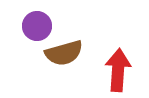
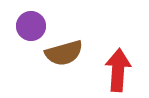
purple circle: moved 6 px left
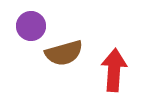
red arrow: moved 4 px left
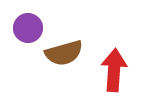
purple circle: moved 3 px left, 2 px down
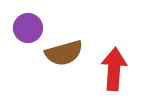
red arrow: moved 1 px up
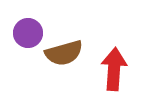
purple circle: moved 5 px down
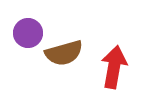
red arrow: moved 2 px up; rotated 6 degrees clockwise
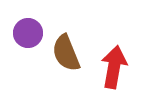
brown semicircle: moved 2 px right; rotated 84 degrees clockwise
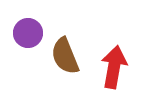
brown semicircle: moved 1 px left, 3 px down
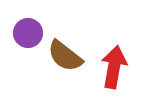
brown semicircle: rotated 30 degrees counterclockwise
